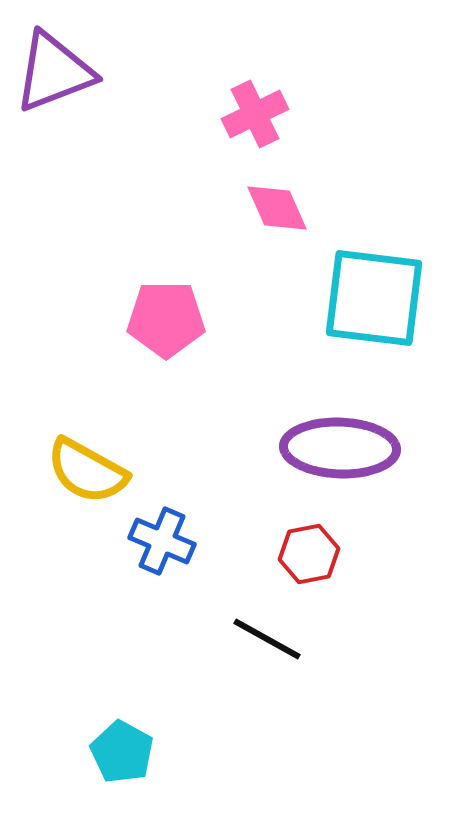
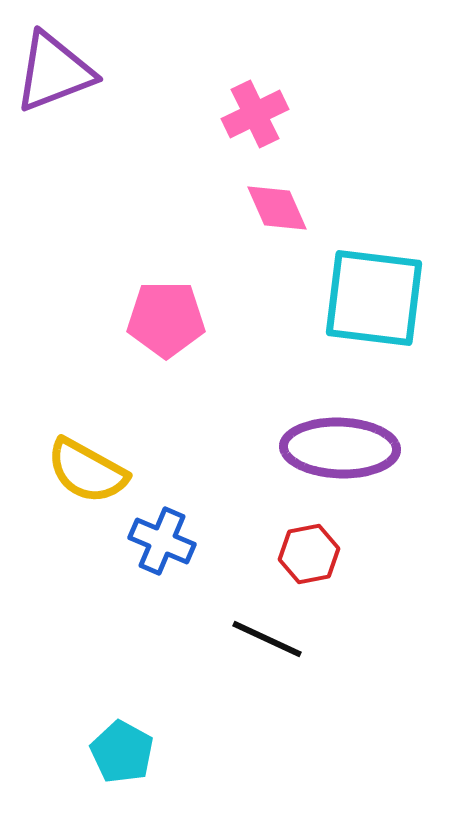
black line: rotated 4 degrees counterclockwise
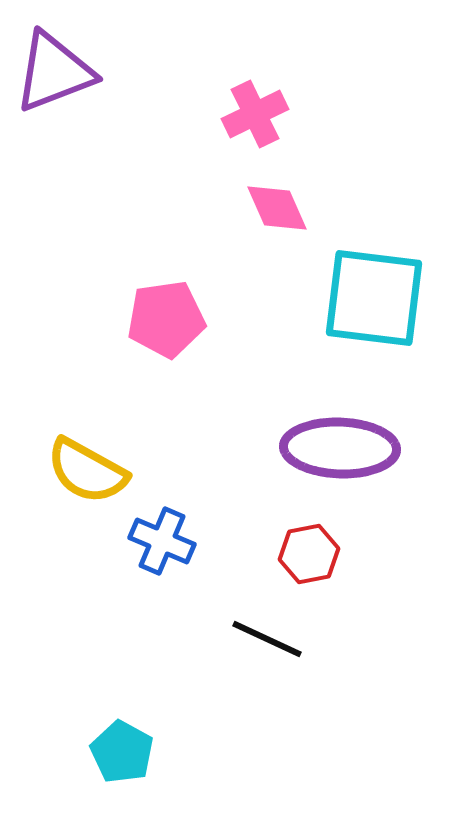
pink pentagon: rotated 8 degrees counterclockwise
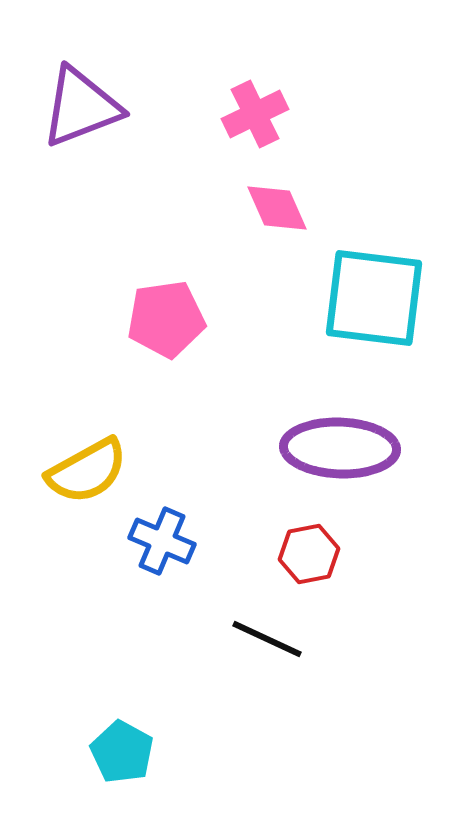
purple triangle: moved 27 px right, 35 px down
yellow semicircle: rotated 58 degrees counterclockwise
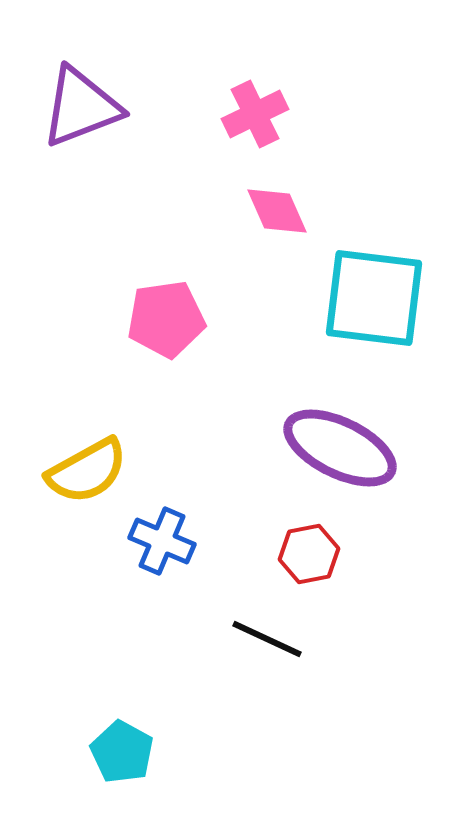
pink diamond: moved 3 px down
purple ellipse: rotated 24 degrees clockwise
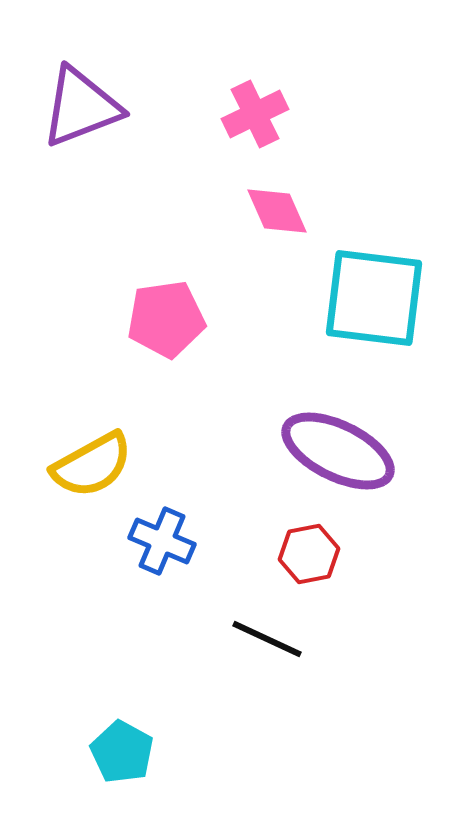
purple ellipse: moved 2 px left, 3 px down
yellow semicircle: moved 5 px right, 6 px up
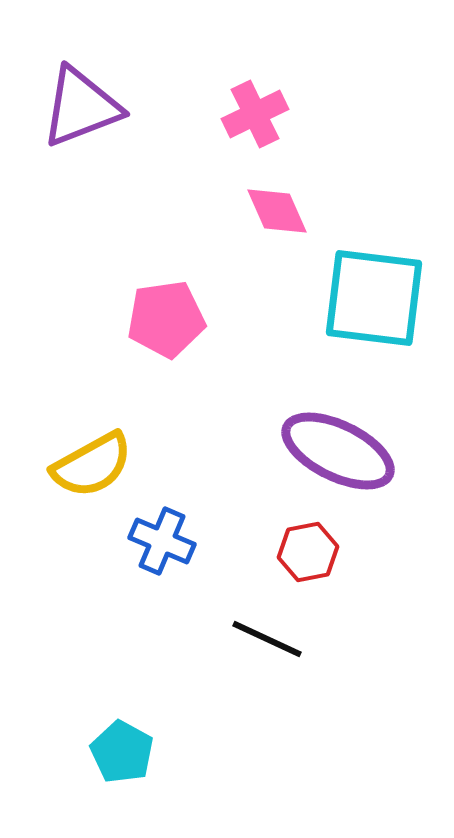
red hexagon: moved 1 px left, 2 px up
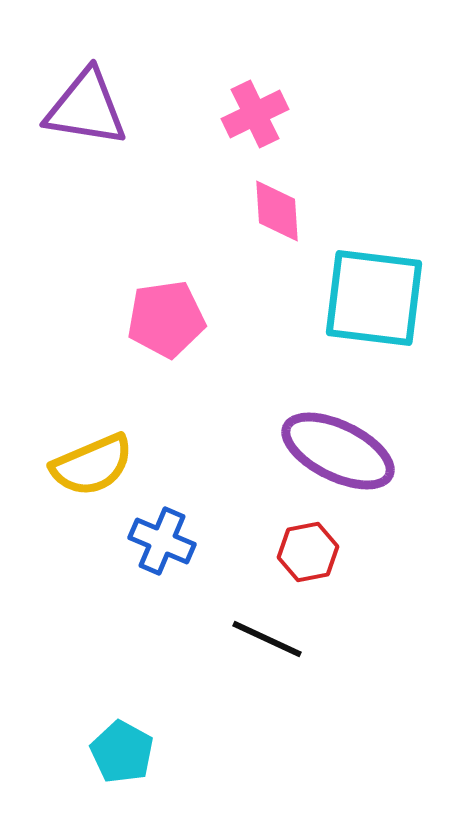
purple triangle: moved 5 px right, 1 px down; rotated 30 degrees clockwise
pink diamond: rotated 20 degrees clockwise
yellow semicircle: rotated 6 degrees clockwise
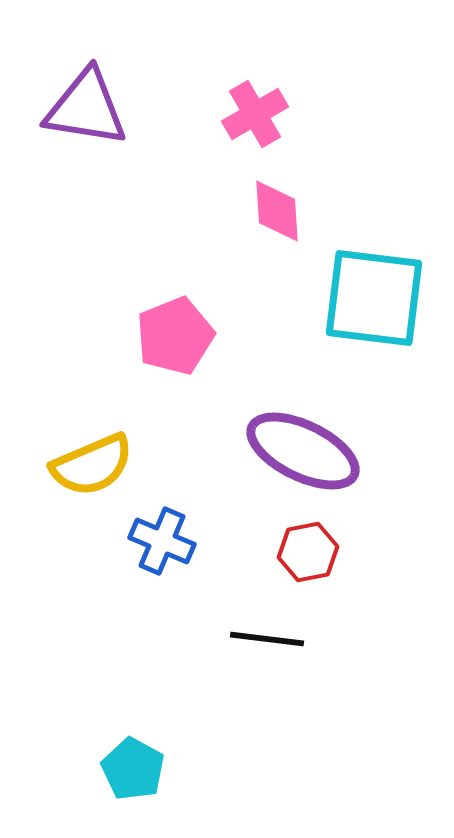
pink cross: rotated 4 degrees counterclockwise
pink pentagon: moved 9 px right, 17 px down; rotated 14 degrees counterclockwise
purple ellipse: moved 35 px left
black line: rotated 18 degrees counterclockwise
cyan pentagon: moved 11 px right, 17 px down
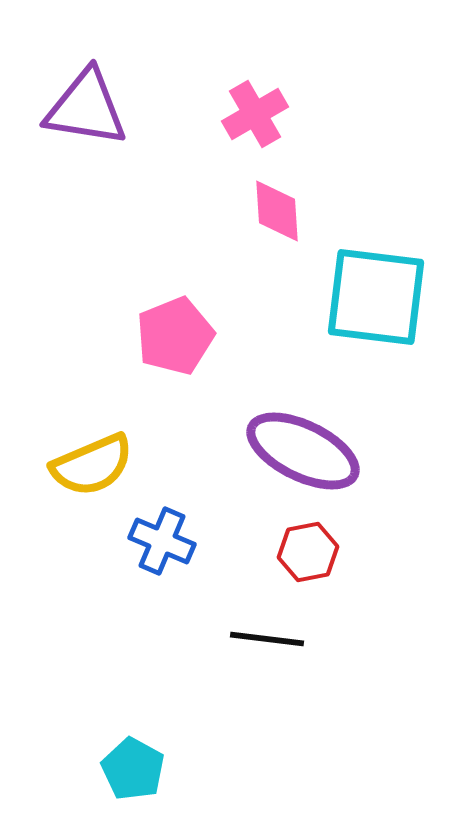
cyan square: moved 2 px right, 1 px up
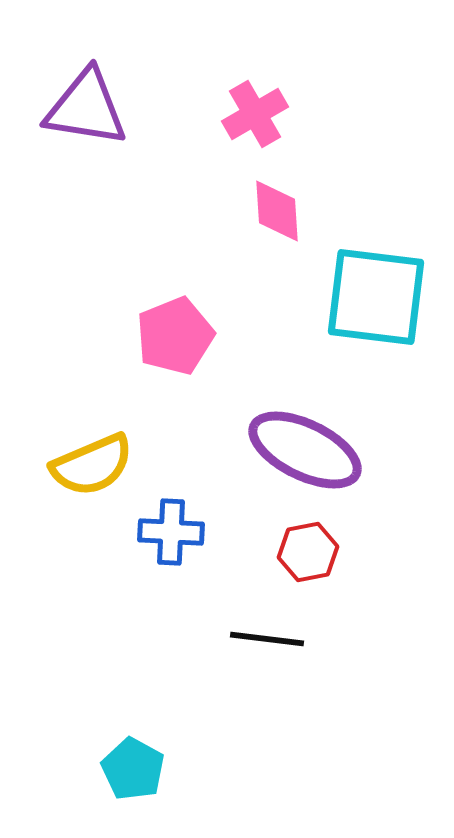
purple ellipse: moved 2 px right, 1 px up
blue cross: moved 9 px right, 9 px up; rotated 20 degrees counterclockwise
